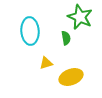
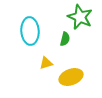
green semicircle: moved 1 px left, 1 px down; rotated 24 degrees clockwise
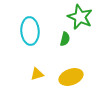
yellow triangle: moved 9 px left, 11 px down
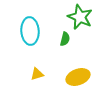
yellow ellipse: moved 7 px right
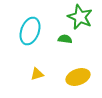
cyan ellipse: rotated 24 degrees clockwise
green semicircle: rotated 96 degrees counterclockwise
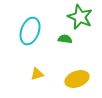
yellow ellipse: moved 1 px left, 2 px down
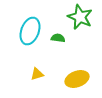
green semicircle: moved 7 px left, 1 px up
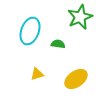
green star: rotated 25 degrees clockwise
green semicircle: moved 6 px down
yellow ellipse: moved 1 px left; rotated 15 degrees counterclockwise
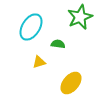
cyan ellipse: moved 1 px right, 4 px up; rotated 12 degrees clockwise
yellow triangle: moved 2 px right, 12 px up
yellow ellipse: moved 5 px left, 4 px down; rotated 15 degrees counterclockwise
